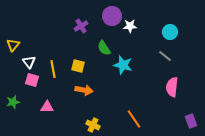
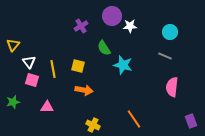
gray line: rotated 16 degrees counterclockwise
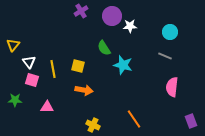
purple cross: moved 15 px up
green star: moved 2 px right, 2 px up; rotated 16 degrees clockwise
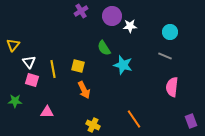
orange arrow: rotated 54 degrees clockwise
green star: moved 1 px down
pink triangle: moved 5 px down
